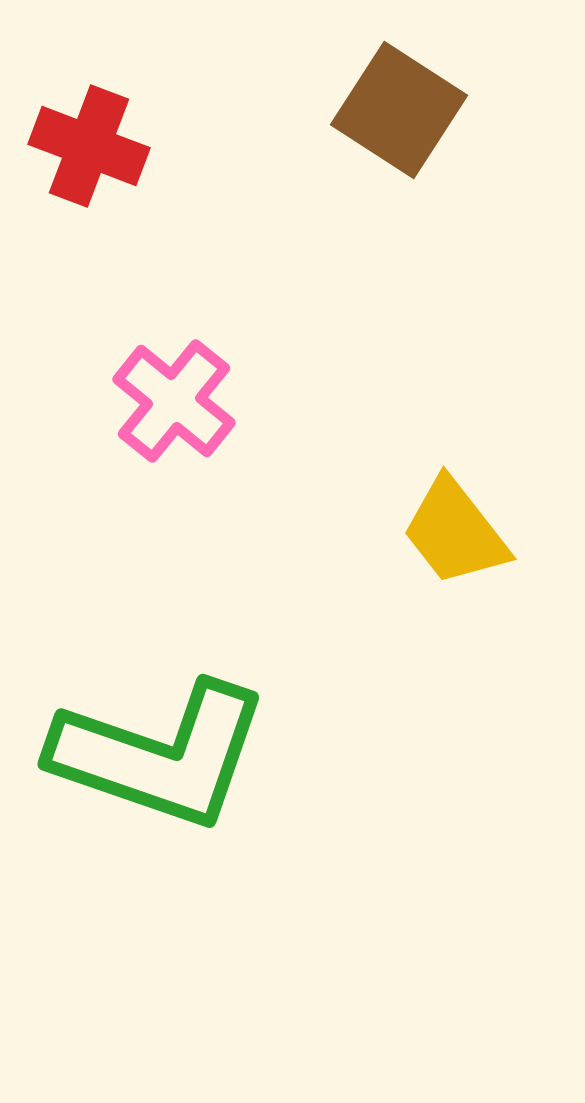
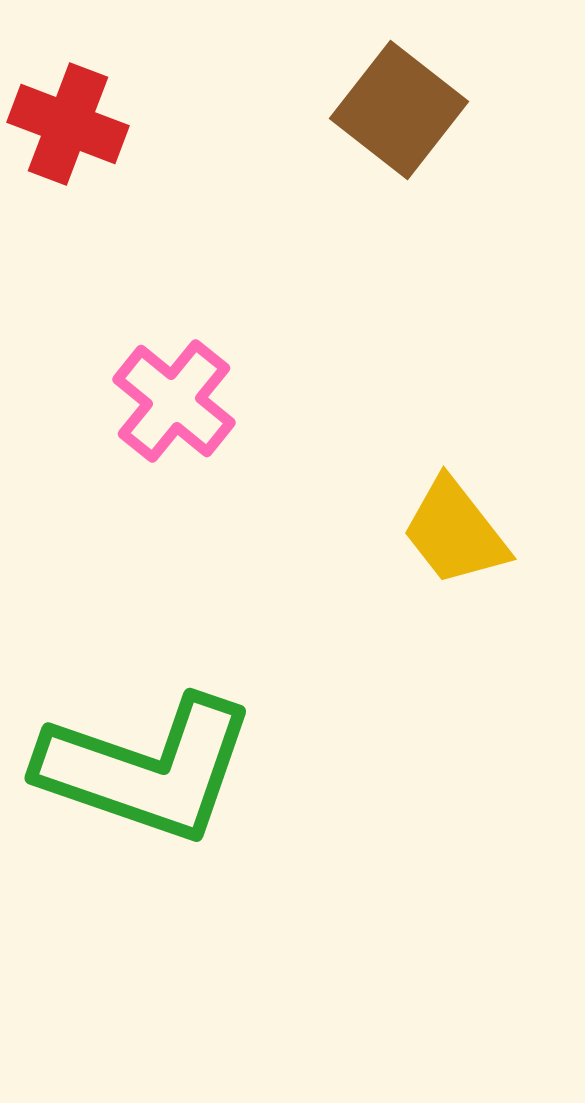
brown square: rotated 5 degrees clockwise
red cross: moved 21 px left, 22 px up
green L-shape: moved 13 px left, 14 px down
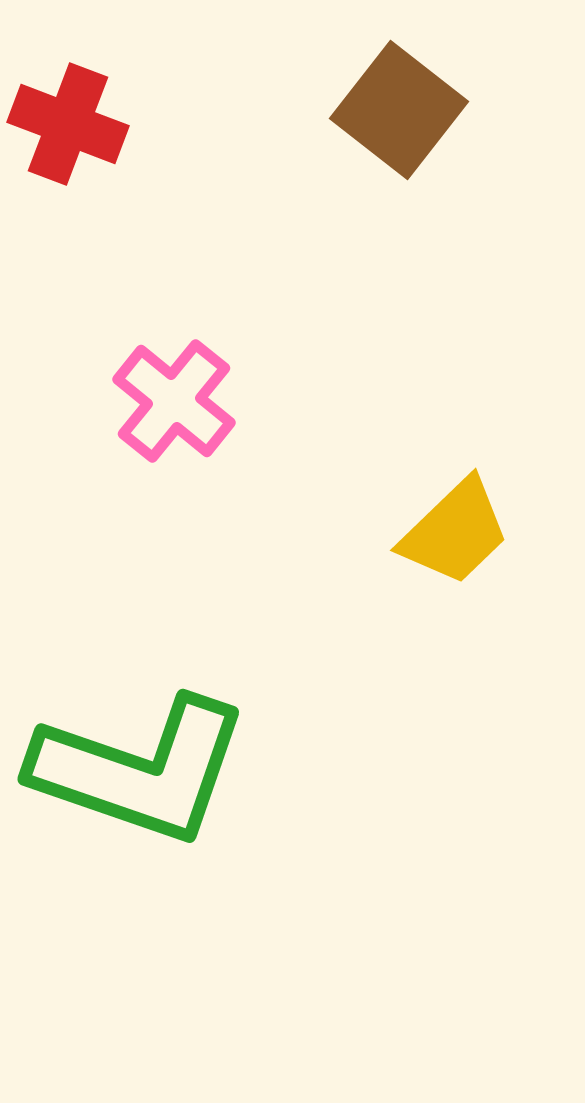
yellow trapezoid: rotated 96 degrees counterclockwise
green L-shape: moved 7 px left, 1 px down
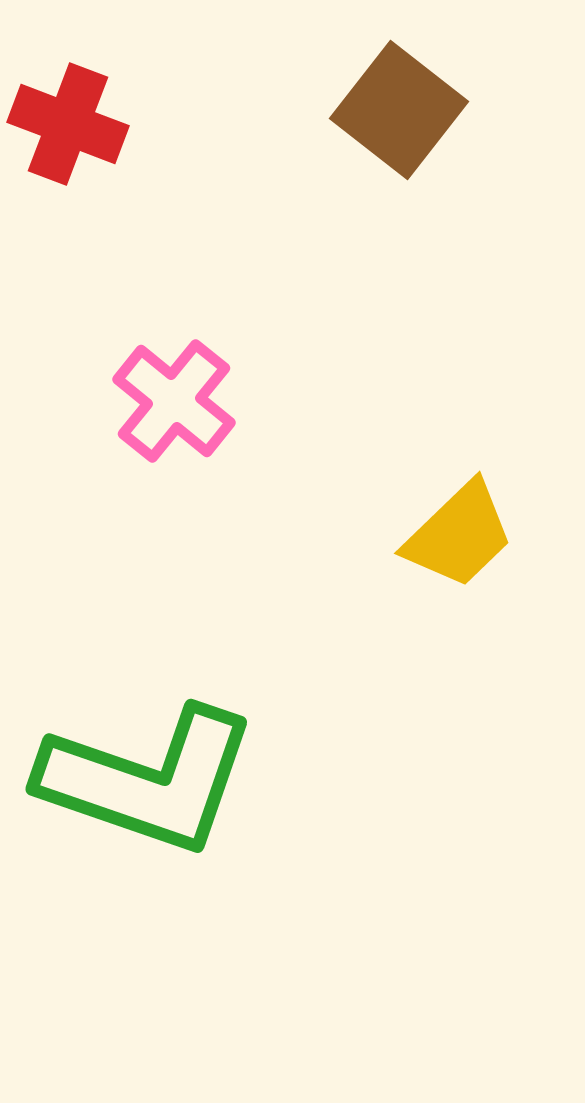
yellow trapezoid: moved 4 px right, 3 px down
green L-shape: moved 8 px right, 10 px down
